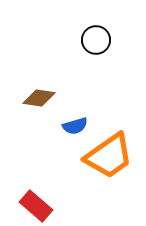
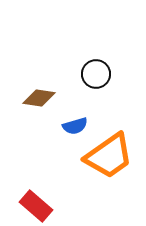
black circle: moved 34 px down
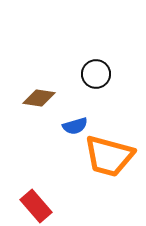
orange trapezoid: rotated 50 degrees clockwise
red rectangle: rotated 8 degrees clockwise
